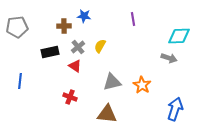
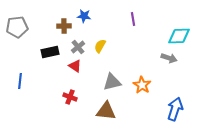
brown triangle: moved 1 px left, 3 px up
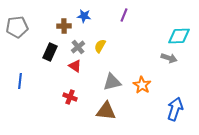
purple line: moved 9 px left, 4 px up; rotated 32 degrees clockwise
black rectangle: rotated 54 degrees counterclockwise
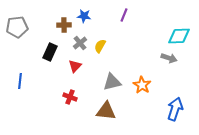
brown cross: moved 1 px up
gray cross: moved 2 px right, 4 px up
red triangle: rotated 40 degrees clockwise
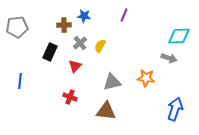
orange star: moved 4 px right, 7 px up; rotated 24 degrees counterclockwise
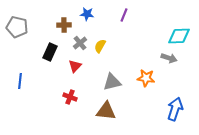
blue star: moved 3 px right, 2 px up
gray pentagon: rotated 20 degrees clockwise
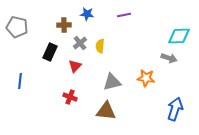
purple line: rotated 56 degrees clockwise
yellow semicircle: rotated 24 degrees counterclockwise
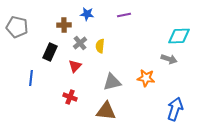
gray arrow: moved 1 px down
blue line: moved 11 px right, 3 px up
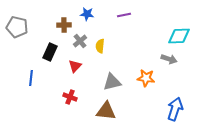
gray cross: moved 2 px up
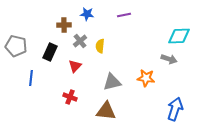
gray pentagon: moved 1 px left, 19 px down
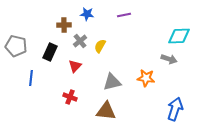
yellow semicircle: rotated 24 degrees clockwise
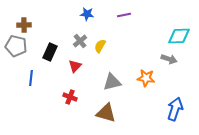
brown cross: moved 40 px left
brown triangle: moved 2 px down; rotated 10 degrees clockwise
